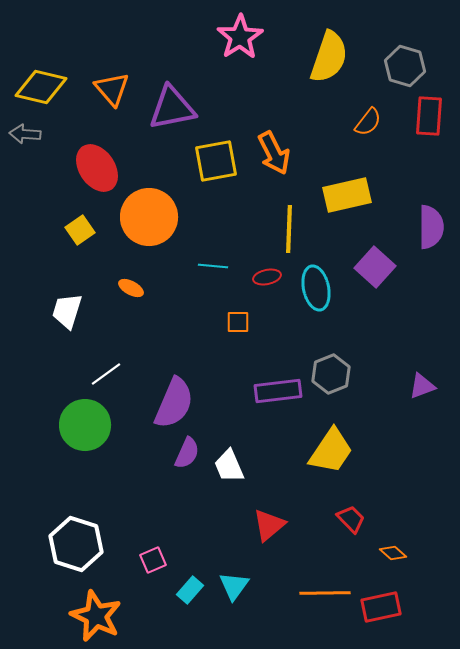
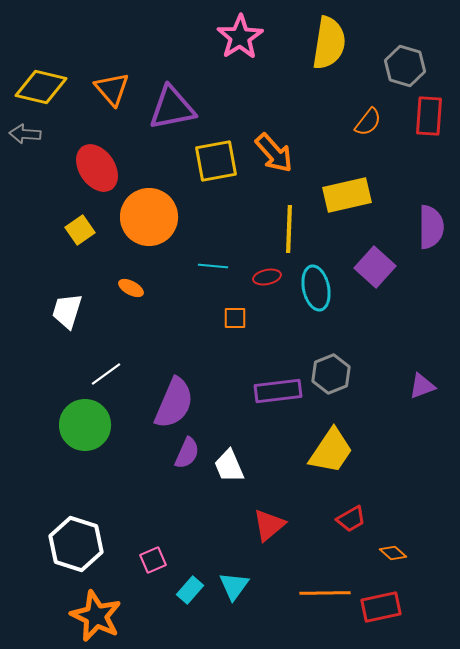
yellow semicircle at (329, 57): moved 14 px up; rotated 10 degrees counterclockwise
orange arrow at (274, 153): rotated 15 degrees counterclockwise
orange square at (238, 322): moved 3 px left, 4 px up
red trapezoid at (351, 519): rotated 104 degrees clockwise
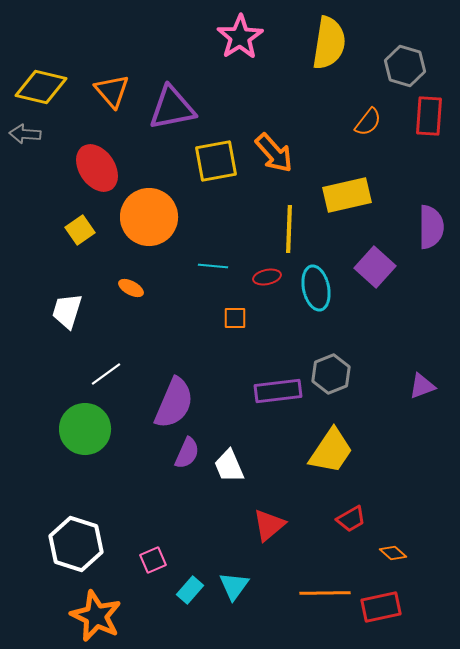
orange triangle at (112, 89): moved 2 px down
green circle at (85, 425): moved 4 px down
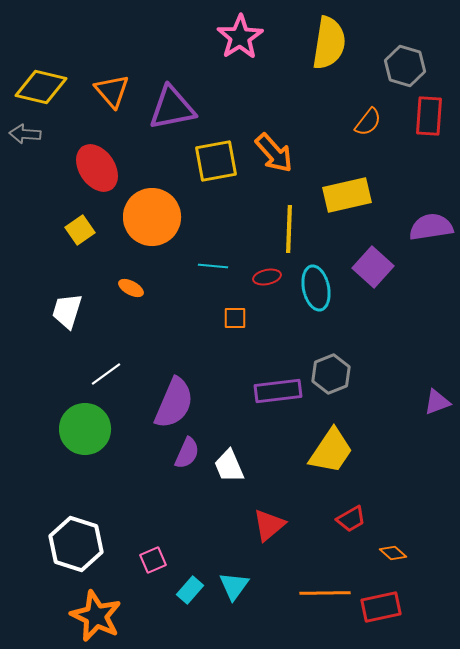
orange circle at (149, 217): moved 3 px right
purple semicircle at (431, 227): rotated 99 degrees counterclockwise
purple square at (375, 267): moved 2 px left
purple triangle at (422, 386): moved 15 px right, 16 px down
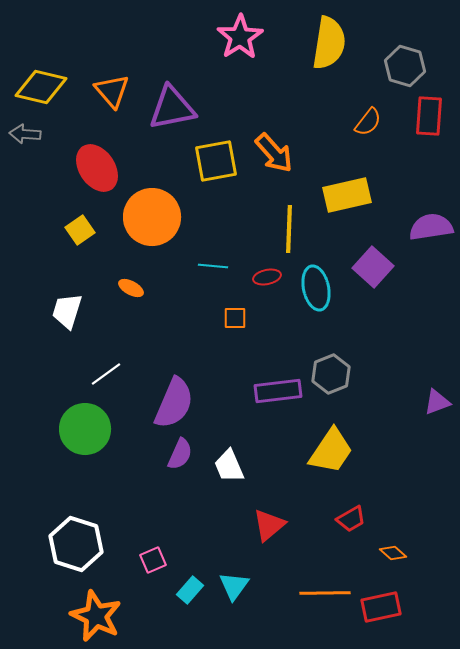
purple semicircle at (187, 453): moved 7 px left, 1 px down
